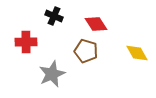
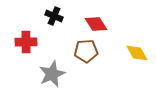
brown pentagon: rotated 20 degrees counterclockwise
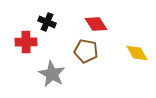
black cross: moved 7 px left, 6 px down
brown pentagon: rotated 15 degrees clockwise
gray star: rotated 20 degrees counterclockwise
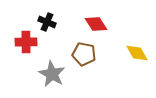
brown pentagon: moved 2 px left, 3 px down
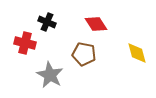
red cross: moved 1 px left, 1 px down; rotated 15 degrees clockwise
yellow diamond: rotated 15 degrees clockwise
gray star: moved 2 px left, 1 px down
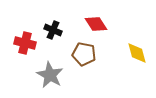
black cross: moved 6 px right, 8 px down
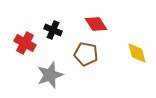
red cross: rotated 15 degrees clockwise
brown pentagon: moved 2 px right
gray star: rotated 24 degrees clockwise
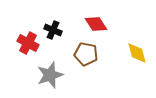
red cross: moved 3 px right
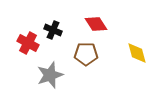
brown pentagon: rotated 10 degrees counterclockwise
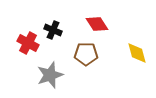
red diamond: moved 1 px right
